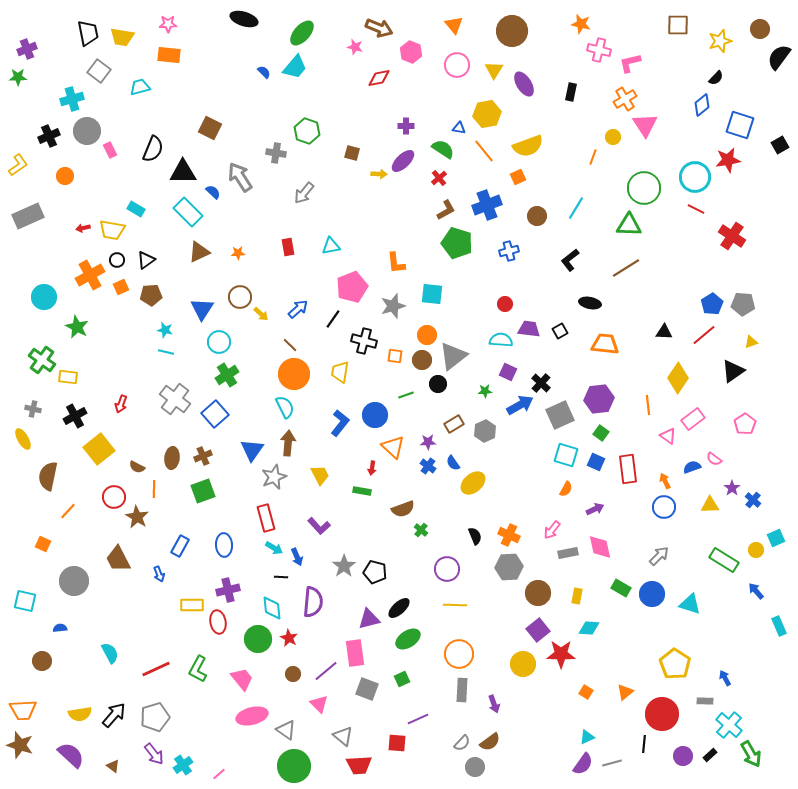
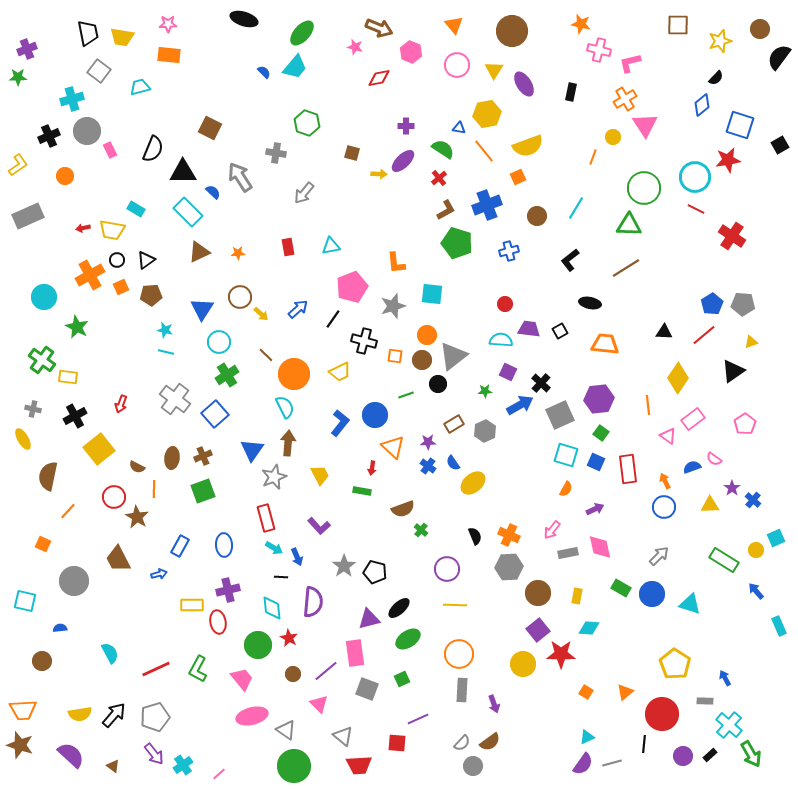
green hexagon at (307, 131): moved 8 px up
brown line at (290, 345): moved 24 px left, 10 px down
yellow trapezoid at (340, 372): rotated 125 degrees counterclockwise
blue arrow at (159, 574): rotated 84 degrees counterclockwise
green circle at (258, 639): moved 6 px down
gray circle at (475, 767): moved 2 px left, 1 px up
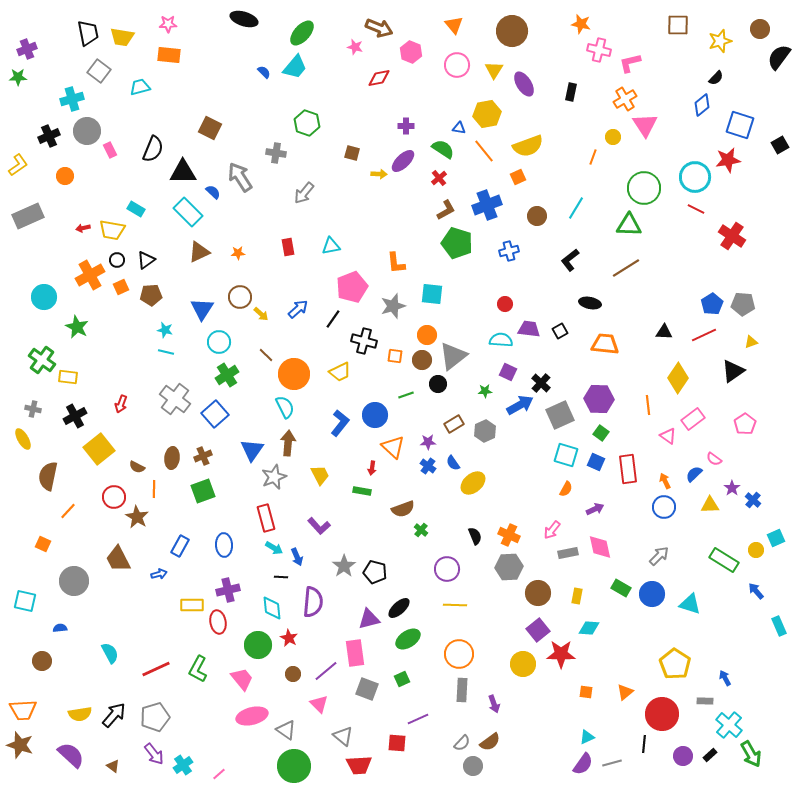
red line at (704, 335): rotated 15 degrees clockwise
purple hexagon at (599, 399): rotated 8 degrees clockwise
blue semicircle at (692, 467): moved 2 px right, 7 px down; rotated 24 degrees counterclockwise
orange square at (586, 692): rotated 24 degrees counterclockwise
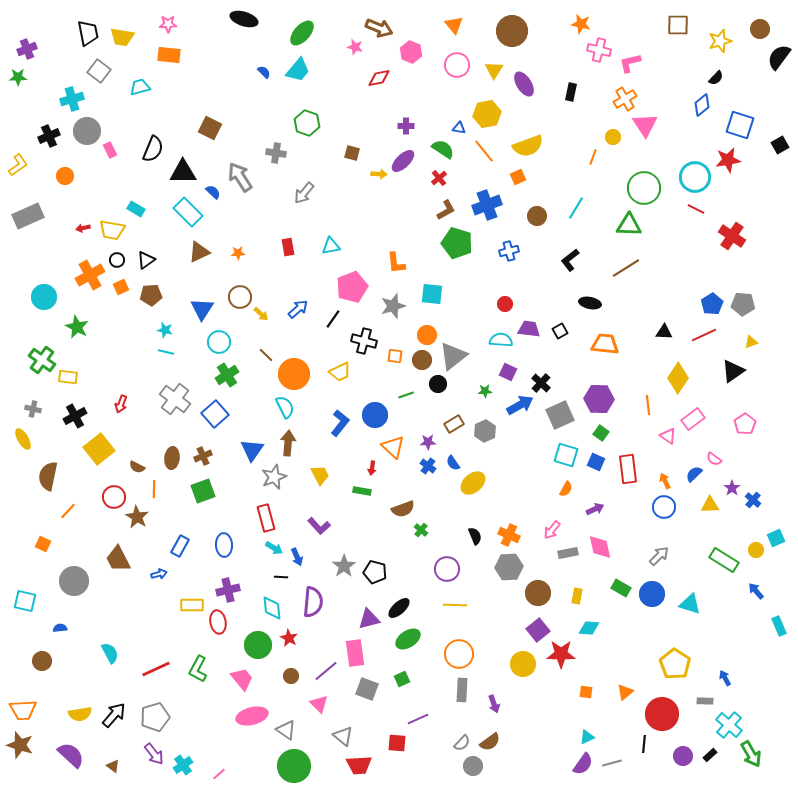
cyan trapezoid at (295, 67): moved 3 px right, 3 px down
brown circle at (293, 674): moved 2 px left, 2 px down
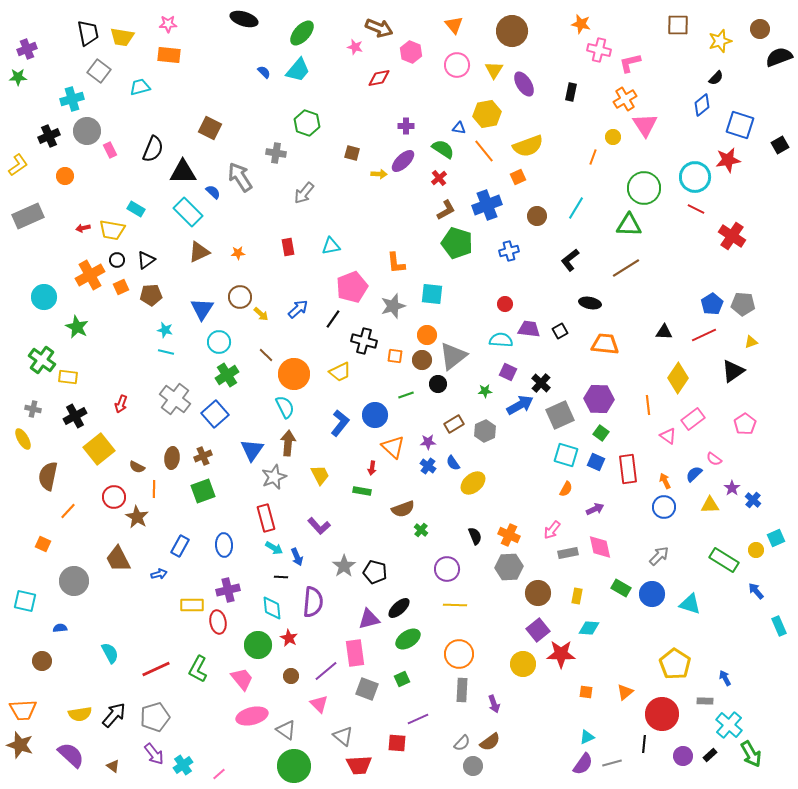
black semicircle at (779, 57): rotated 32 degrees clockwise
